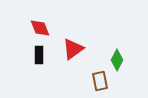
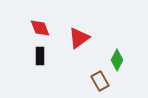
red triangle: moved 6 px right, 11 px up
black rectangle: moved 1 px right, 1 px down
brown rectangle: rotated 18 degrees counterclockwise
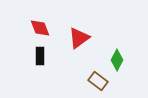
brown rectangle: moved 2 px left; rotated 24 degrees counterclockwise
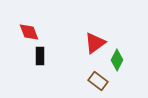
red diamond: moved 11 px left, 4 px down
red triangle: moved 16 px right, 5 px down
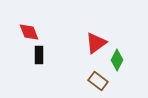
red triangle: moved 1 px right
black rectangle: moved 1 px left, 1 px up
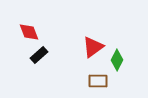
red triangle: moved 3 px left, 4 px down
black rectangle: rotated 48 degrees clockwise
brown rectangle: rotated 36 degrees counterclockwise
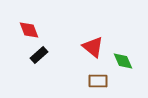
red diamond: moved 2 px up
red triangle: rotated 45 degrees counterclockwise
green diamond: moved 6 px right, 1 px down; rotated 50 degrees counterclockwise
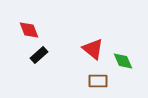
red triangle: moved 2 px down
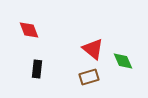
black rectangle: moved 2 px left, 14 px down; rotated 42 degrees counterclockwise
brown rectangle: moved 9 px left, 4 px up; rotated 18 degrees counterclockwise
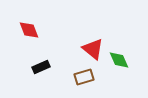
green diamond: moved 4 px left, 1 px up
black rectangle: moved 4 px right, 2 px up; rotated 60 degrees clockwise
brown rectangle: moved 5 px left
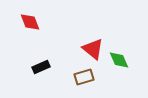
red diamond: moved 1 px right, 8 px up
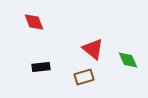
red diamond: moved 4 px right
green diamond: moved 9 px right
black rectangle: rotated 18 degrees clockwise
